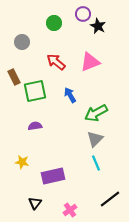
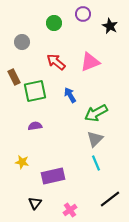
black star: moved 12 px right
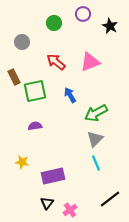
black triangle: moved 12 px right
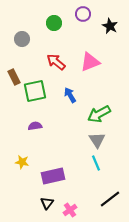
gray circle: moved 3 px up
green arrow: moved 3 px right, 1 px down
gray triangle: moved 2 px right, 1 px down; rotated 18 degrees counterclockwise
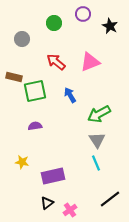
brown rectangle: rotated 49 degrees counterclockwise
black triangle: rotated 16 degrees clockwise
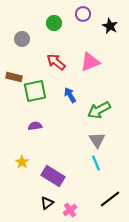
green arrow: moved 4 px up
yellow star: rotated 24 degrees clockwise
purple rectangle: rotated 45 degrees clockwise
